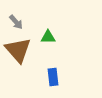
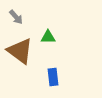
gray arrow: moved 5 px up
brown triangle: moved 2 px right, 1 px down; rotated 12 degrees counterclockwise
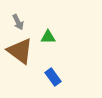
gray arrow: moved 2 px right, 5 px down; rotated 14 degrees clockwise
blue rectangle: rotated 30 degrees counterclockwise
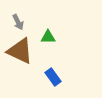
brown triangle: rotated 12 degrees counterclockwise
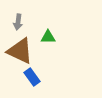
gray arrow: rotated 35 degrees clockwise
blue rectangle: moved 21 px left
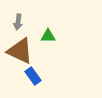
green triangle: moved 1 px up
blue rectangle: moved 1 px right, 1 px up
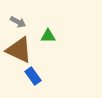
gray arrow: rotated 70 degrees counterclockwise
brown triangle: moved 1 px left, 1 px up
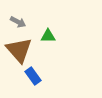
brown triangle: rotated 24 degrees clockwise
